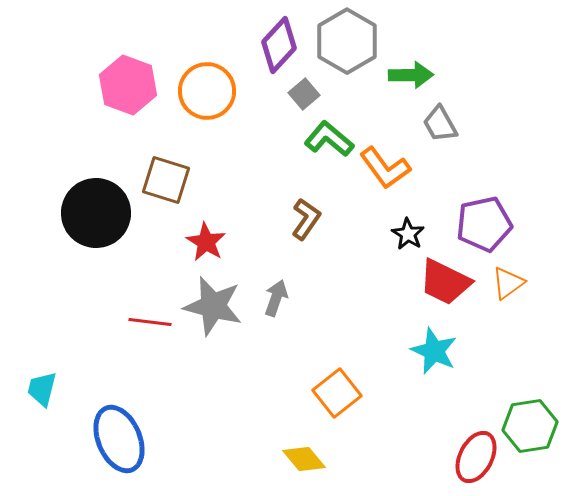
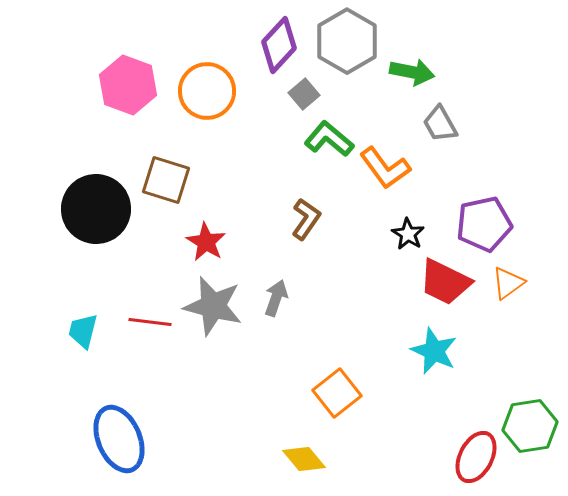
green arrow: moved 1 px right, 3 px up; rotated 12 degrees clockwise
black circle: moved 4 px up
cyan trapezoid: moved 41 px right, 58 px up
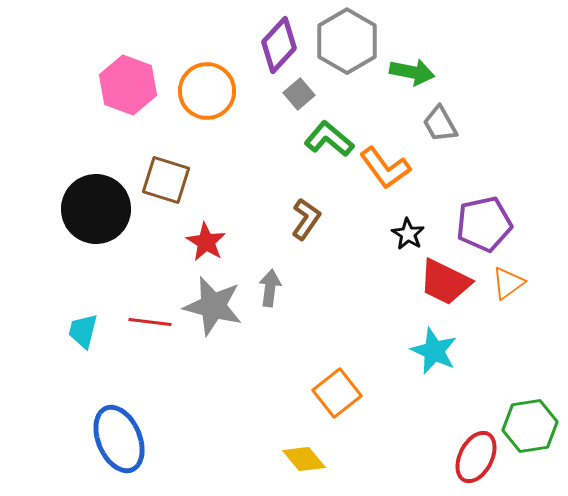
gray square: moved 5 px left
gray arrow: moved 6 px left, 10 px up; rotated 12 degrees counterclockwise
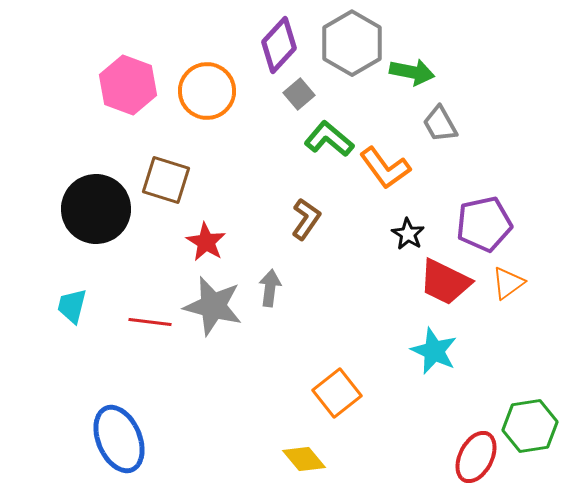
gray hexagon: moved 5 px right, 2 px down
cyan trapezoid: moved 11 px left, 25 px up
